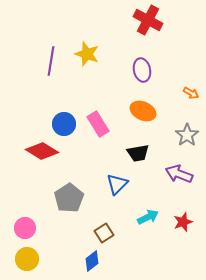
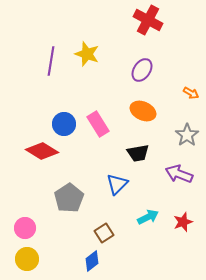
purple ellipse: rotated 45 degrees clockwise
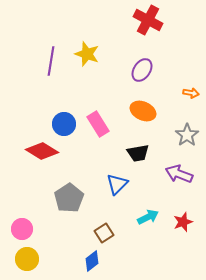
orange arrow: rotated 21 degrees counterclockwise
pink circle: moved 3 px left, 1 px down
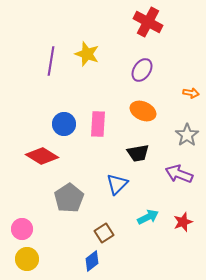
red cross: moved 2 px down
pink rectangle: rotated 35 degrees clockwise
red diamond: moved 5 px down
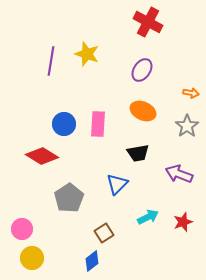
gray star: moved 9 px up
yellow circle: moved 5 px right, 1 px up
